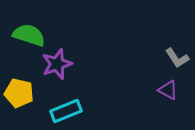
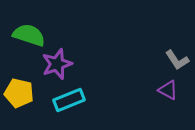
gray L-shape: moved 2 px down
cyan rectangle: moved 3 px right, 11 px up
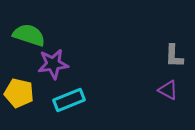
gray L-shape: moved 3 px left, 4 px up; rotated 35 degrees clockwise
purple star: moved 4 px left; rotated 12 degrees clockwise
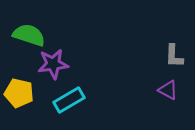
cyan rectangle: rotated 8 degrees counterclockwise
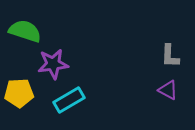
green semicircle: moved 4 px left, 4 px up
gray L-shape: moved 4 px left
yellow pentagon: rotated 16 degrees counterclockwise
